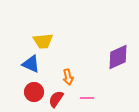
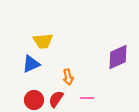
blue triangle: rotated 48 degrees counterclockwise
red circle: moved 8 px down
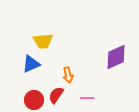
purple diamond: moved 2 px left
orange arrow: moved 2 px up
red semicircle: moved 4 px up
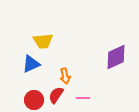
orange arrow: moved 3 px left, 1 px down
pink line: moved 4 px left
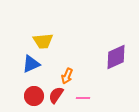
orange arrow: moved 2 px right; rotated 35 degrees clockwise
red circle: moved 4 px up
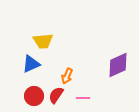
purple diamond: moved 2 px right, 8 px down
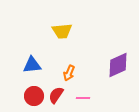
yellow trapezoid: moved 19 px right, 10 px up
blue triangle: moved 1 px right, 1 px down; rotated 18 degrees clockwise
orange arrow: moved 2 px right, 3 px up
